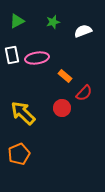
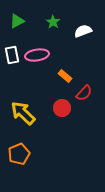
green star: rotated 24 degrees counterclockwise
pink ellipse: moved 3 px up
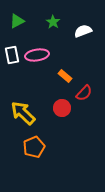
orange pentagon: moved 15 px right, 7 px up
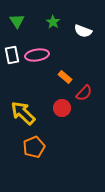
green triangle: rotated 35 degrees counterclockwise
white semicircle: rotated 138 degrees counterclockwise
orange rectangle: moved 1 px down
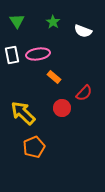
pink ellipse: moved 1 px right, 1 px up
orange rectangle: moved 11 px left
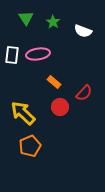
green triangle: moved 9 px right, 3 px up
white rectangle: rotated 18 degrees clockwise
orange rectangle: moved 5 px down
red circle: moved 2 px left, 1 px up
orange pentagon: moved 4 px left, 1 px up
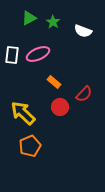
green triangle: moved 3 px right; rotated 35 degrees clockwise
pink ellipse: rotated 15 degrees counterclockwise
red semicircle: moved 1 px down
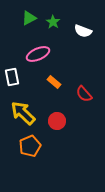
white rectangle: moved 22 px down; rotated 18 degrees counterclockwise
red semicircle: rotated 96 degrees clockwise
red circle: moved 3 px left, 14 px down
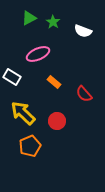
white rectangle: rotated 48 degrees counterclockwise
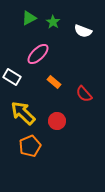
pink ellipse: rotated 20 degrees counterclockwise
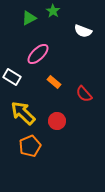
green star: moved 11 px up
